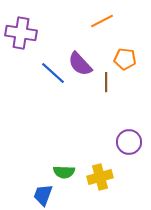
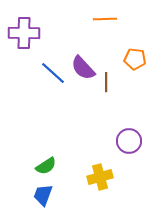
orange line: moved 3 px right, 2 px up; rotated 25 degrees clockwise
purple cross: moved 3 px right; rotated 8 degrees counterclockwise
orange pentagon: moved 10 px right
purple semicircle: moved 3 px right, 4 px down
purple circle: moved 1 px up
green semicircle: moved 18 px left, 6 px up; rotated 35 degrees counterclockwise
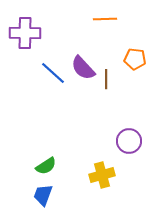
purple cross: moved 1 px right
brown line: moved 3 px up
yellow cross: moved 2 px right, 2 px up
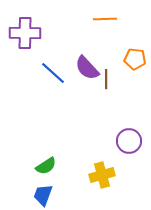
purple semicircle: moved 4 px right
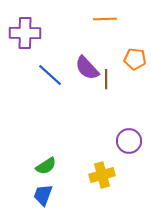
blue line: moved 3 px left, 2 px down
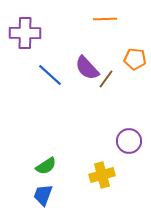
brown line: rotated 36 degrees clockwise
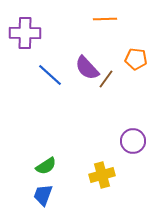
orange pentagon: moved 1 px right
purple circle: moved 4 px right
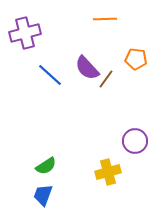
purple cross: rotated 16 degrees counterclockwise
purple circle: moved 2 px right
yellow cross: moved 6 px right, 3 px up
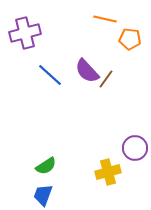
orange line: rotated 15 degrees clockwise
orange pentagon: moved 6 px left, 20 px up
purple semicircle: moved 3 px down
purple circle: moved 7 px down
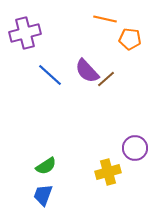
brown line: rotated 12 degrees clockwise
